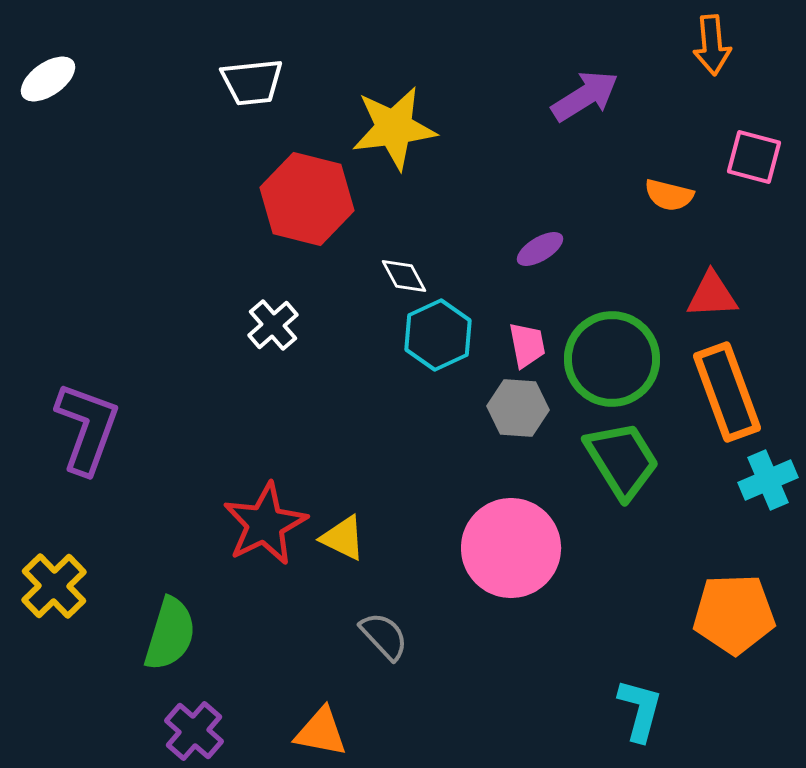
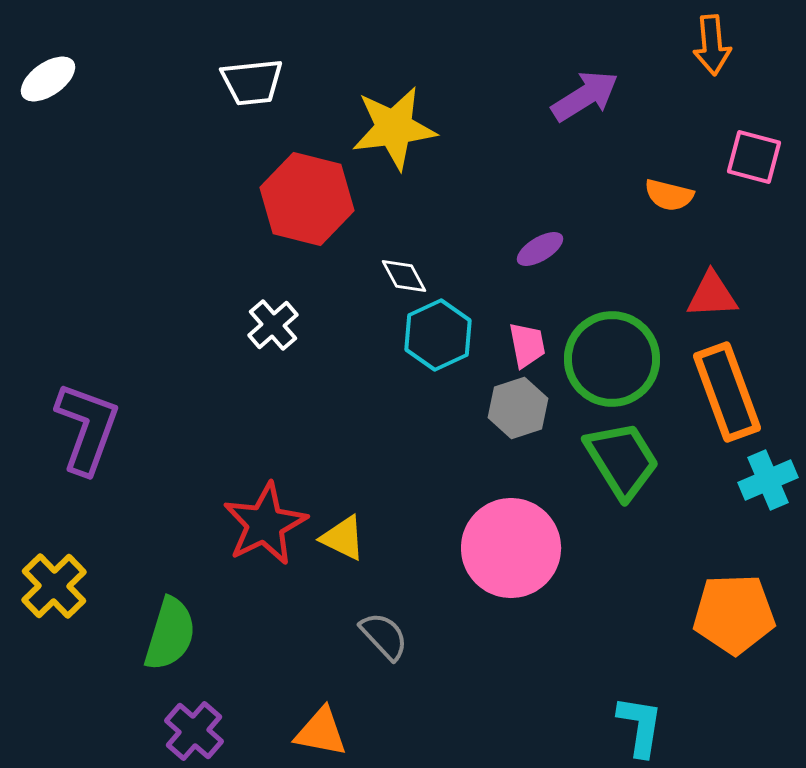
gray hexagon: rotated 22 degrees counterclockwise
cyan L-shape: moved 16 px down; rotated 6 degrees counterclockwise
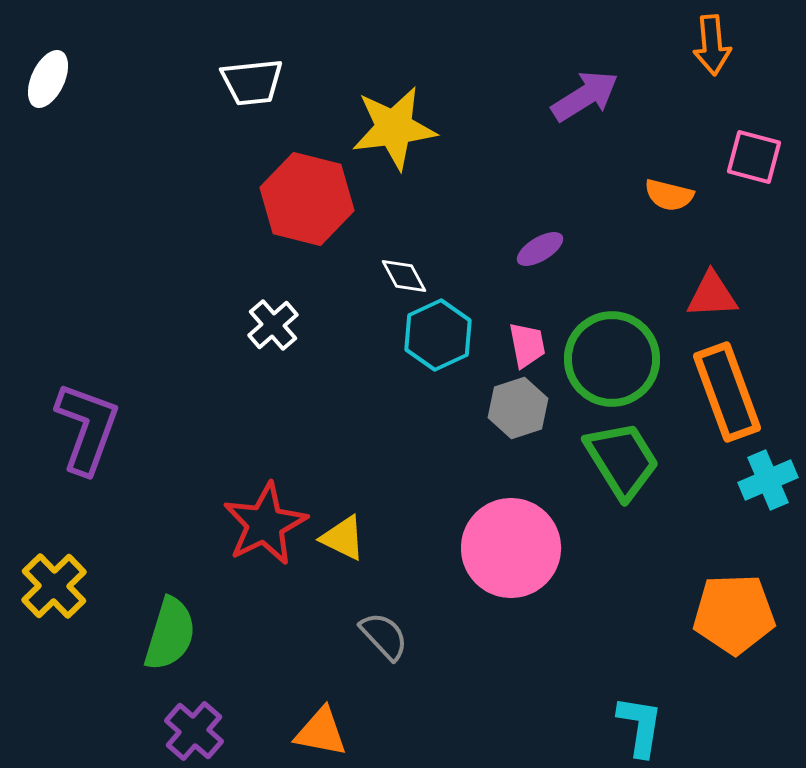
white ellipse: rotated 30 degrees counterclockwise
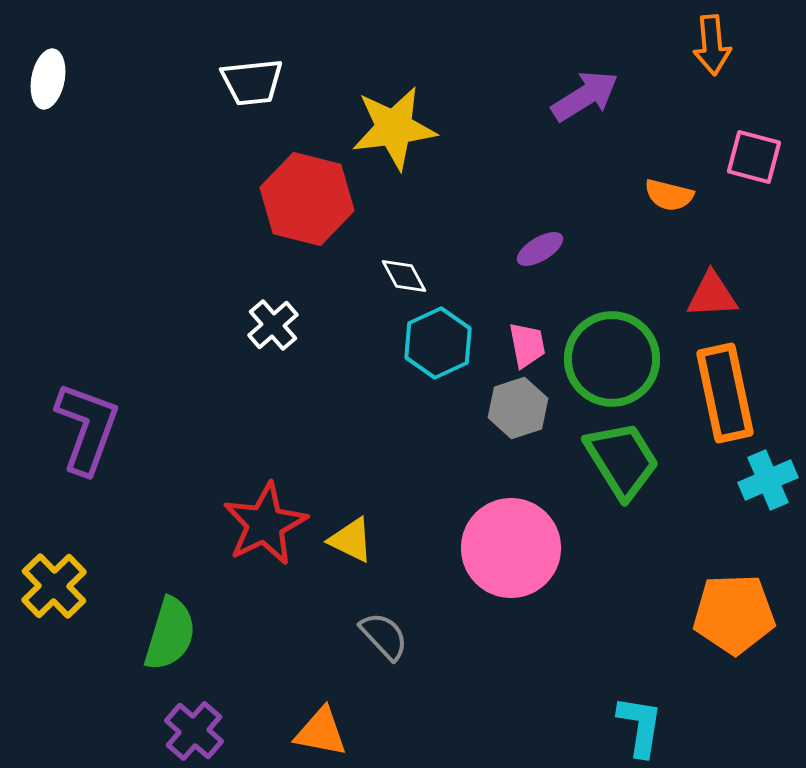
white ellipse: rotated 14 degrees counterclockwise
cyan hexagon: moved 8 px down
orange rectangle: moved 2 px left, 1 px down; rotated 8 degrees clockwise
yellow triangle: moved 8 px right, 2 px down
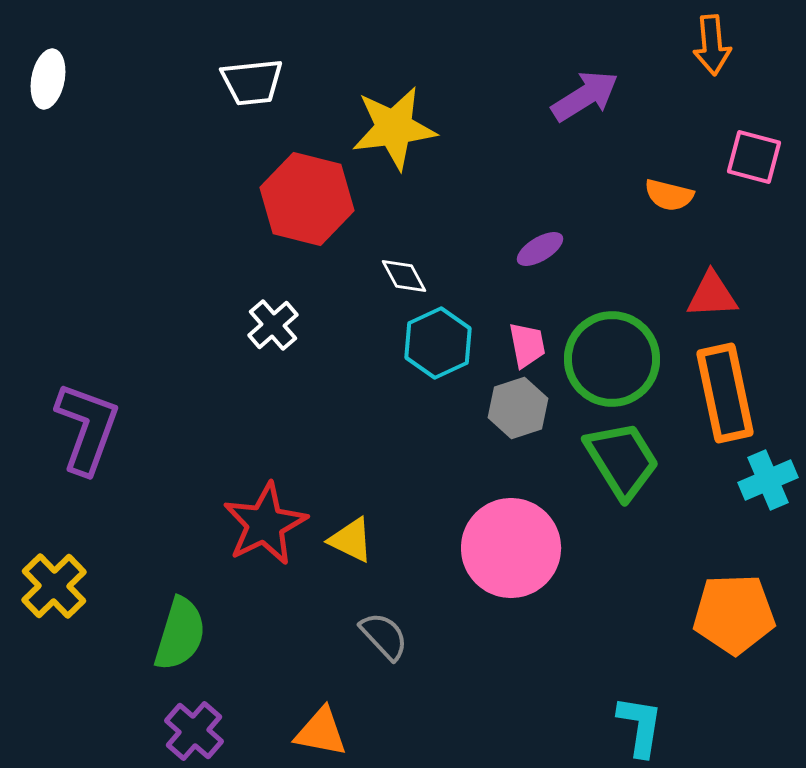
green semicircle: moved 10 px right
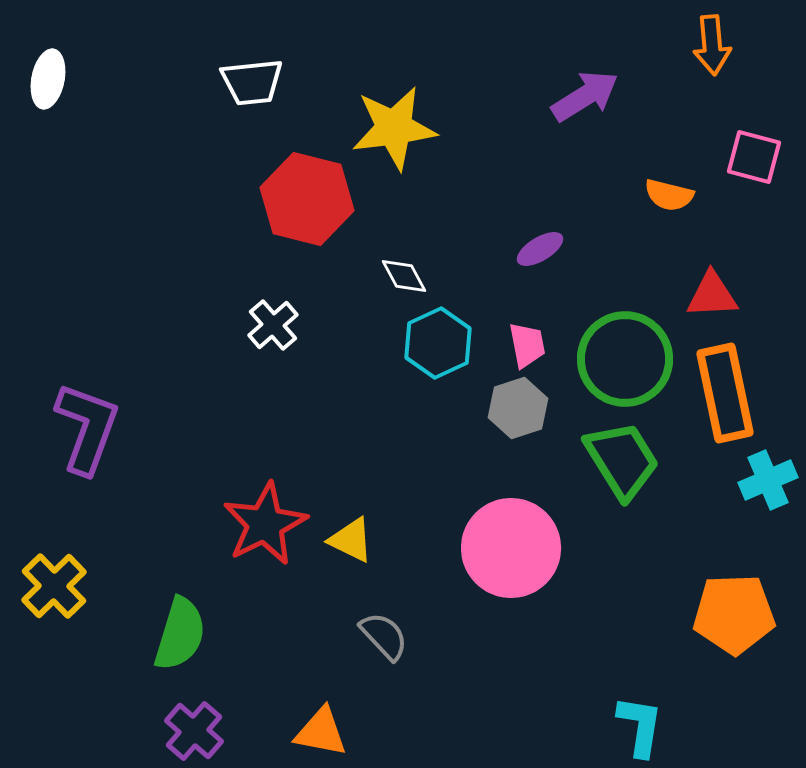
green circle: moved 13 px right
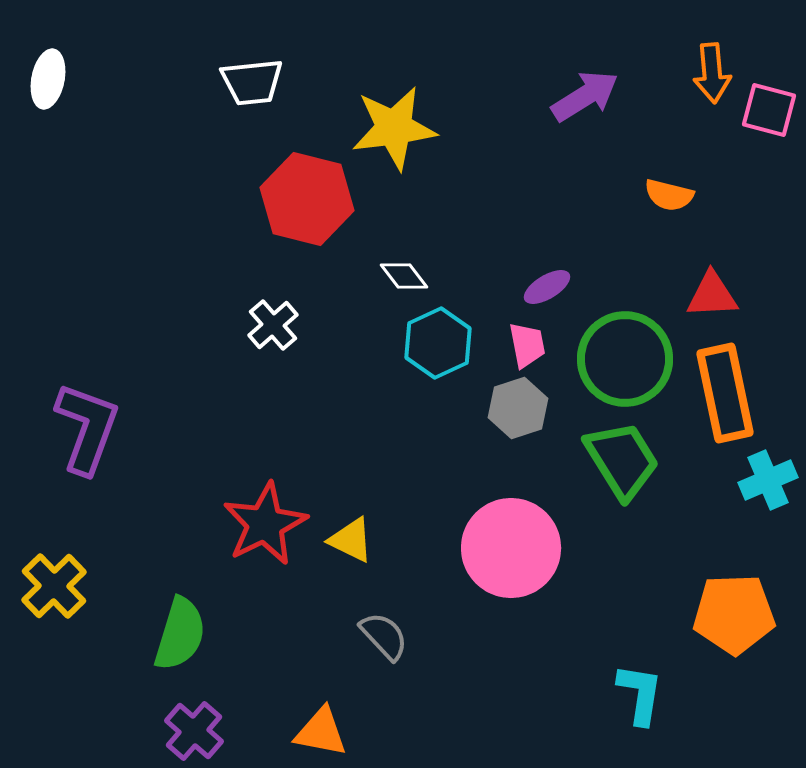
orange arrow: moved 28 px down
pink square: moved 15 px right, 47 px up
purple ellipse: moved 7 px right, 38 px down
white diamond: rotated 9 degrees counterclockwise
cyan L-shape: moved 32 px up
